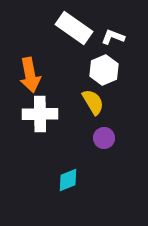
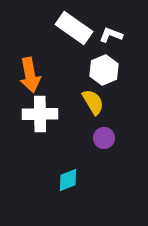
white L-shape: moved 2 px left, 2 px up
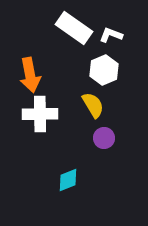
yellow semicircle: moved 3 px down
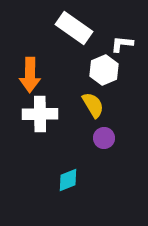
white L-shape: moved 11 px right, 9 px down; rotated 15 degrees counterclockwise
orange arrow: rotated 12 degrees clockwise
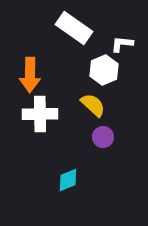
yellow semicircle: rotated 16 degrees counterclockwise
purple circle: moved 1 px left, 1 px up
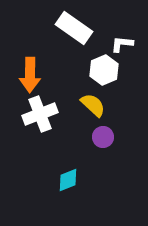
white cross: rotated 20 degrees counterclockwise
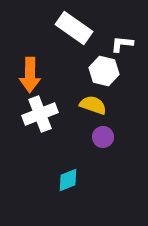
white hexagon: moved 1 px down; rotated 24 degrees counterclockwise
yellow semicircle: rotated 24 degrees counterclockwise
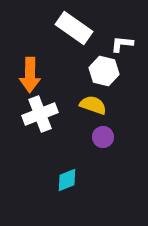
cyan diamond: moved 1 px left
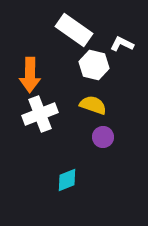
white rectangle: moved 2 px down
white L-shape: rotated 20 degrees clockwise
white hexagon: moved 10 px left, 6 px up
